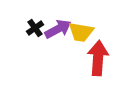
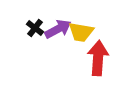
black cross: rotated 18 degrees counterclockwise
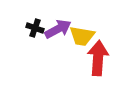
black cross: rotated 18 degrees counterclockwise
yellow trapezoid: moved 1 px right, 4 px down
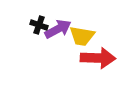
black cross: moved 4 px right, 3 px up
red arrow: rotated 88 degrees clockwise
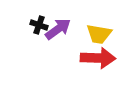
purple arrow: rotated 8 degrees counterclockwise
yellow trapezoid: moved 17 px right, 2 px up
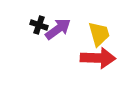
yellow trapezoid: rotated 116 degrees counterclockwise
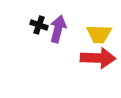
purple arrow: rotated 40 degrees counterclockwise
yellow trapezoid: rotated 108 degrees clockwise
